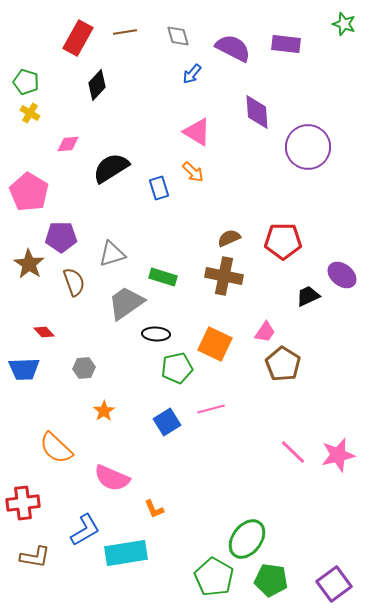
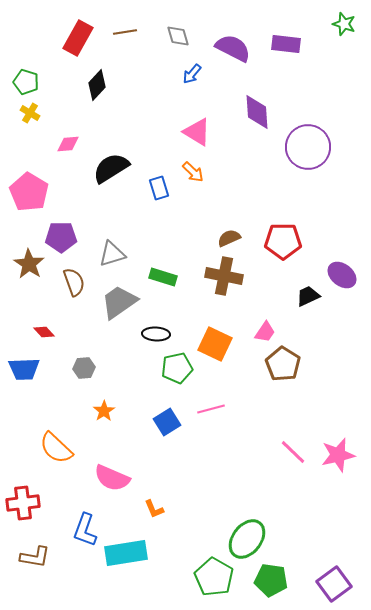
gray trapezoid at (126, 303): moved 7 px left, 1 px up
blue L-shape at (85, 530): rotated 140 degrees clockwise
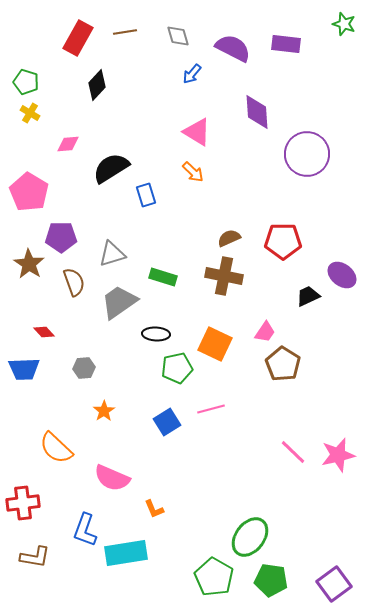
purple circle at (308, 147): moved 1 px left, 7 px down
blue rectangle at (159, 188): moved 13 px left, 7 px down
green ellipse at (247, 539): moved 3 px right, 2 px up
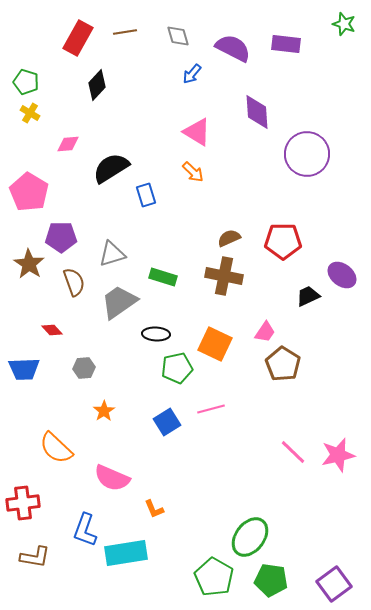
red diamond at (44, 332): moved 8 px right, 2 px up
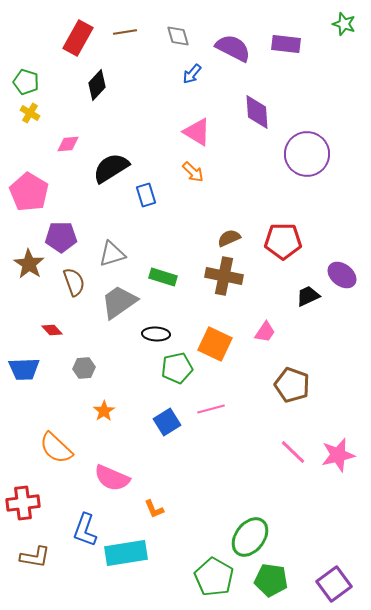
brown pentagon at (283, 364): moved 9 px right, 21 px down; rotated 12 degrees counterclockwise
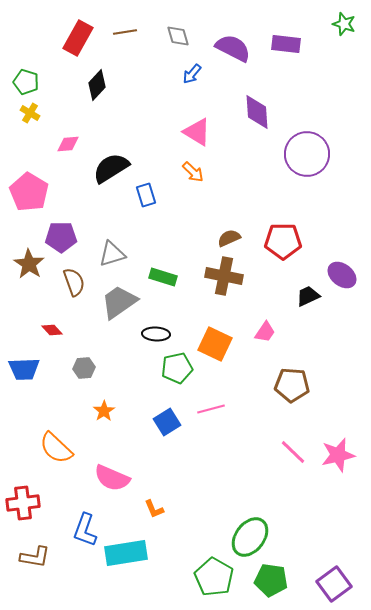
brown pentagon at (292, 385): rotated 16 degrees counterclockwise
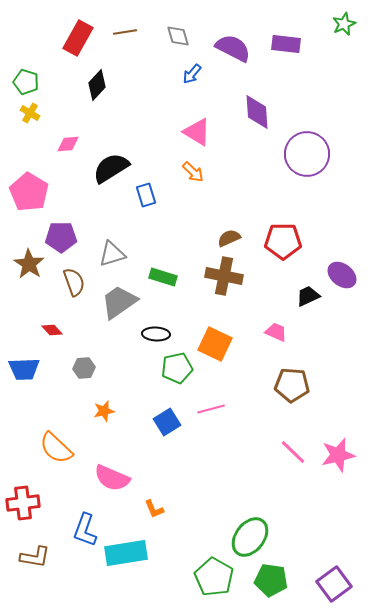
green star at (344, 24): rotated 30 degrees clockwise
pink trapezoid at (265, 332): moved 11 px right; rotated 100 degrees counterclockwise
orange star at (104, 411): rotated 20 degrees clockwise
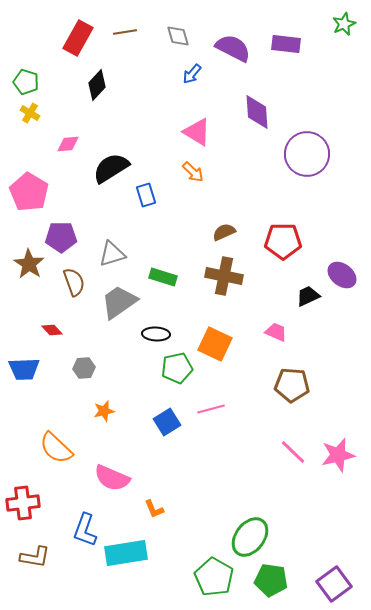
brown semicircle at (229, 238): moved 5 px left, 6 px up
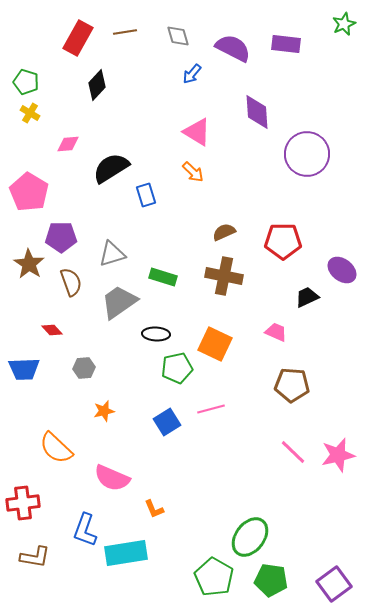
purple ellipse at (342, 275): moved 5 px up
brown semicircle at (74, 282): moved 3 px left
black trapezoid at (308, 296): moved 1 px left, 1 px down
